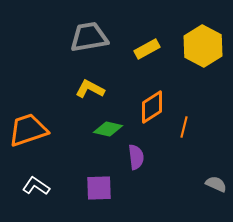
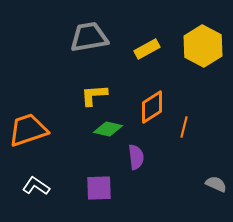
yellow L-shape: moved 4 px right, 6 px down; rotated 32 degrees counterclockwise
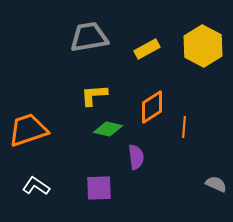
orange line: rotated 10 degrees counterclockwise
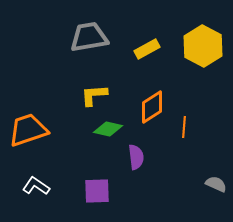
purple square: moved 2 px left, 3 px down
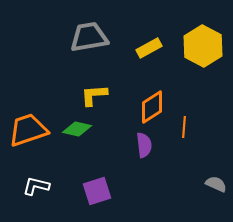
yellow rectangle: moved 2 px right, 1 px up
green diamond: moved 31 px left
purple semicircle: moved 8 px right, 12 px up
white L-shape: rotated 20 degrees counterclockwise
purple square: rotated 16 degrees counterclockwise
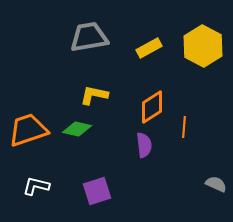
yellow L-shape: rotated 16 degrees clockwise
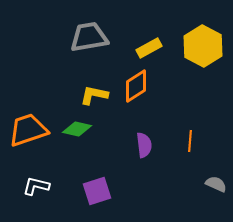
orange diamond: moved 16 px left, 21 px up
orange line: moved 6 px right, 14 px down
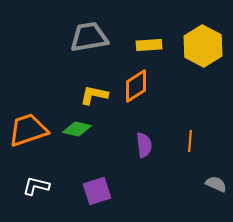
yellow rectangle: moved 3 px up; rotated 25 degrees clockwise
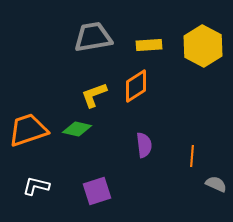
gray trapezoid: moved 4 px right
yellow L-shape: rotated 32 degrees counterclockwise
orange line: moved 2 px right, 15 px down
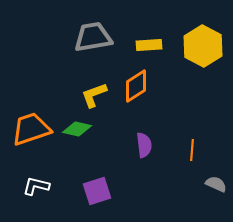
orange trapezoid: moved 3 px right, 1 px up
orange line: moved 6 px up
